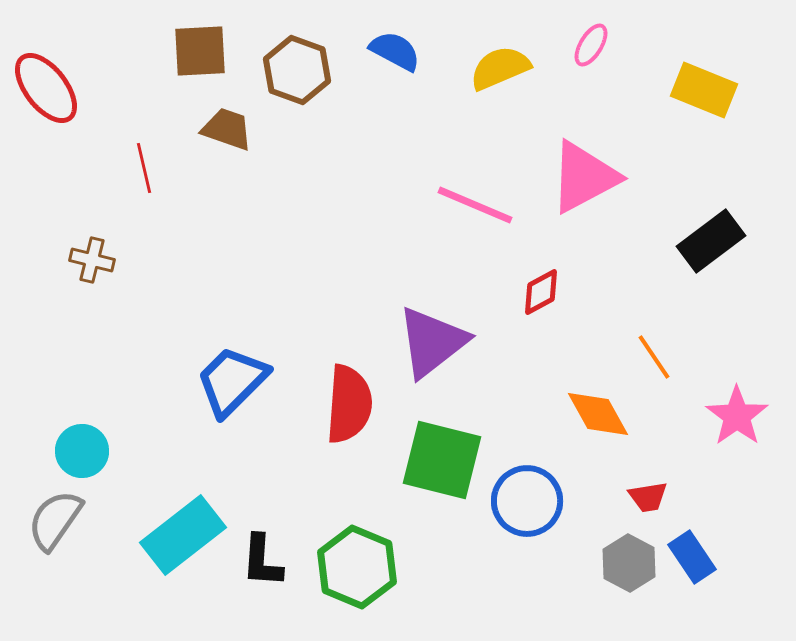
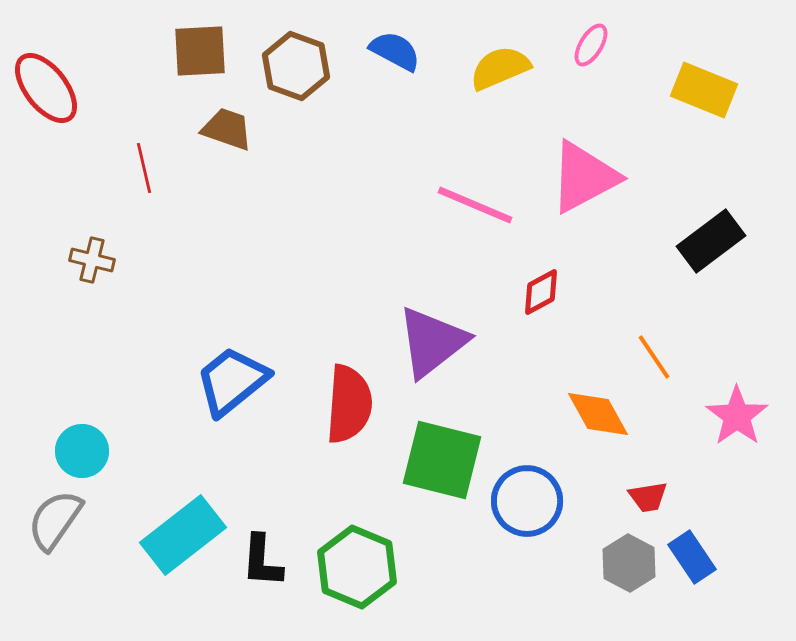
brown hexagon: moved 1 px left, 4 px up
blue trapezoid: rotated 6 degrees clockwise
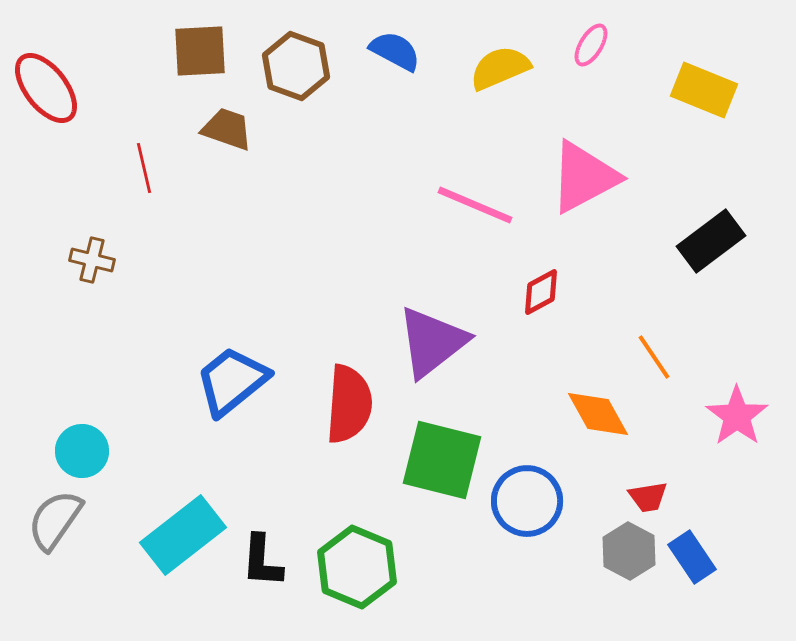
gray hexagon: moved 12 px up
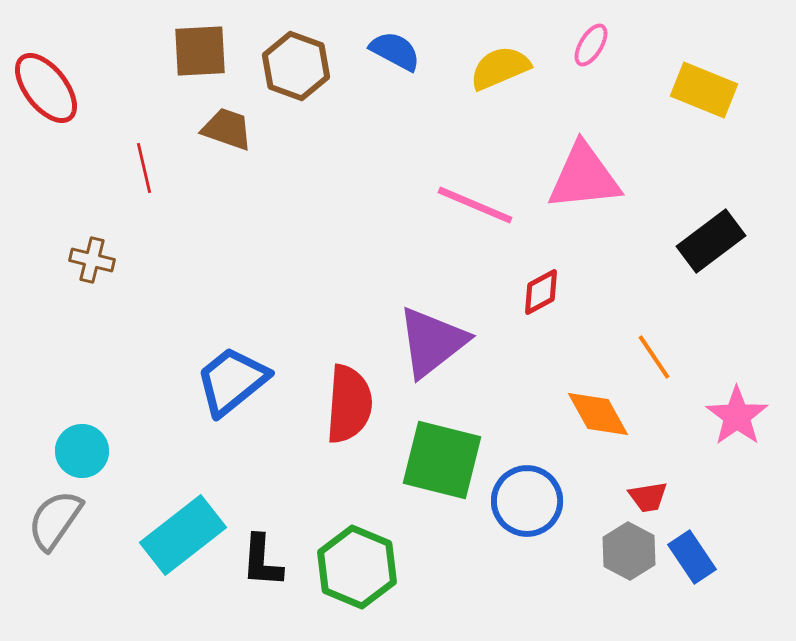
pink triangle: rotated 22 degrees clockwise
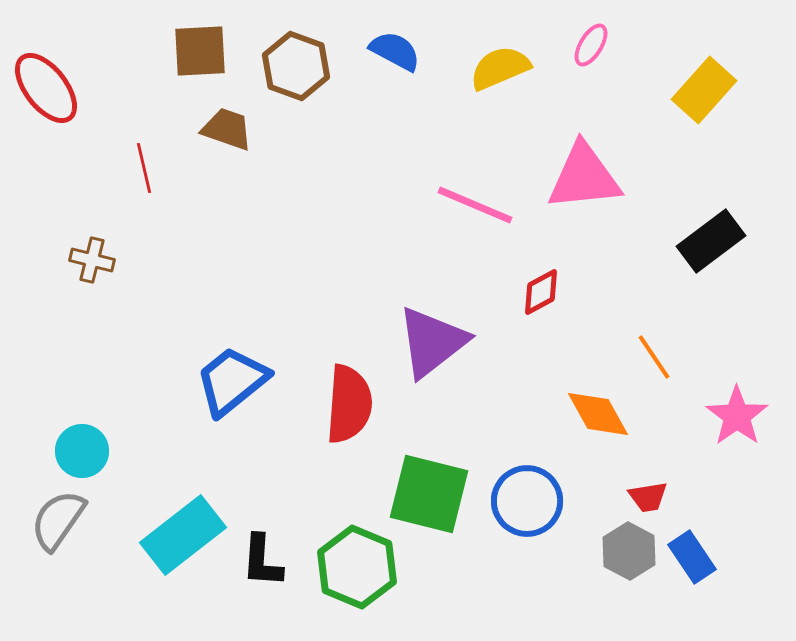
yellow rectangle: rotated 70 degrees counterclockwise
green square: moved 13 px left, 34 px down
gray semicircle: moved 3 px right
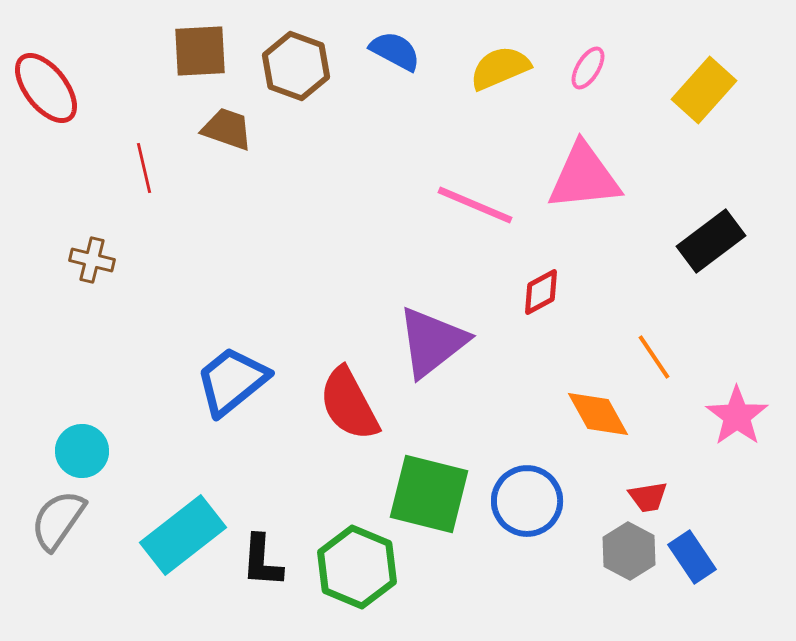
pink ellipse: moved 3 px left, 23 px down
red semicircle: rotated 148 degrees clockwise
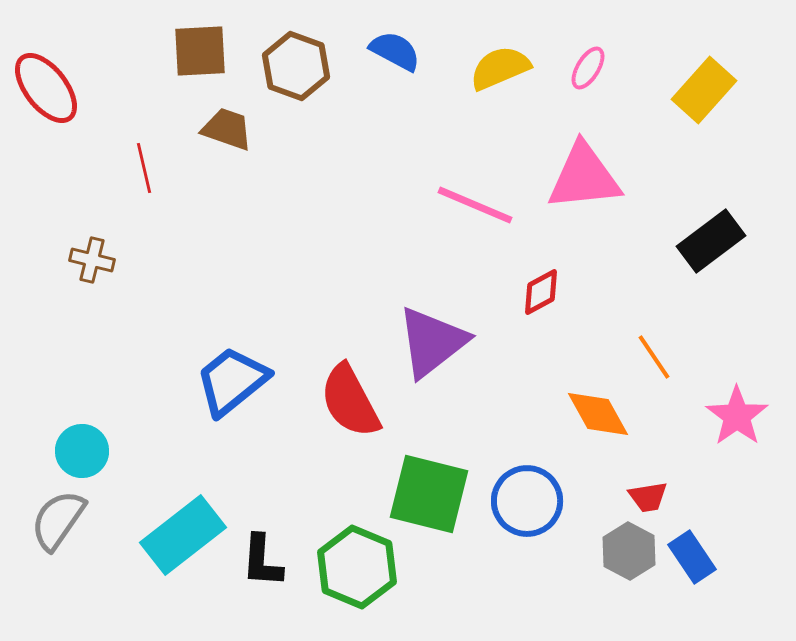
red semicircle: moved 1 px right, 3 px up
